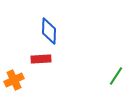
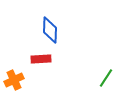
blue diamond: moved 1 px right, 1 px up
green line: moved 10 px left, 2 px down
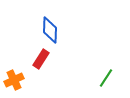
red rectangle: rotated 54 degrees counterclockwise
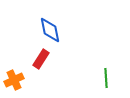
blue diamond: rotated 12 degrees counterclockwise
green line: rotated 36 degrees counterclockwise
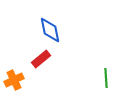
red rectangle: rotated 18 degrees clockwise
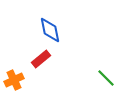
green line: rotated 42 degrees counterclockwise
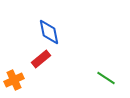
blue diamond: moved 1 px left, 2 px down
green line: rotated 12 degrees counterclockwise
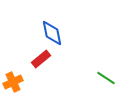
blue diamond: moved 3 px right, 1 px down
orange cross: moved 1 px left, 2 px down
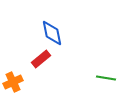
green line: rotated 24 degrees counterclockwise
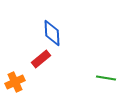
blue diamond: rotated 8 degrees clockwise
orange cross: moved 2 px right
